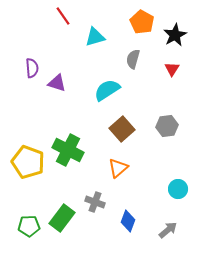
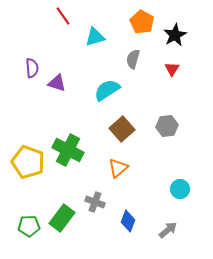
cyan circle: moved 2 px right
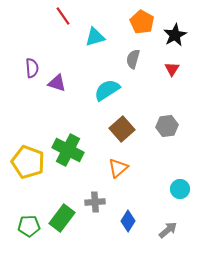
gray cross: rotated 24 degrees counterclockwise
blue diamond: rotated 10 degrees clockwise
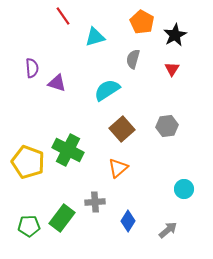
cyan circle: moved 4 px right
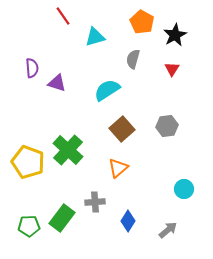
green cross: rotated 16 degrees clockwise
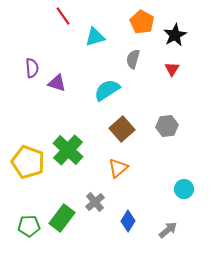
gray cross: rotated 36 degrees counterclockwise
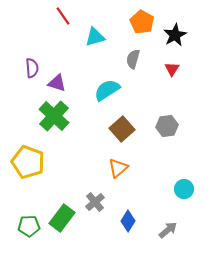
green cross: moved 14 px left, 34 px up
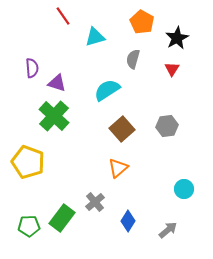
black star: moved 2 px right, 3 px down
